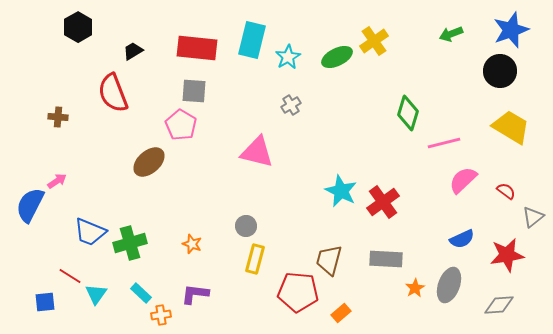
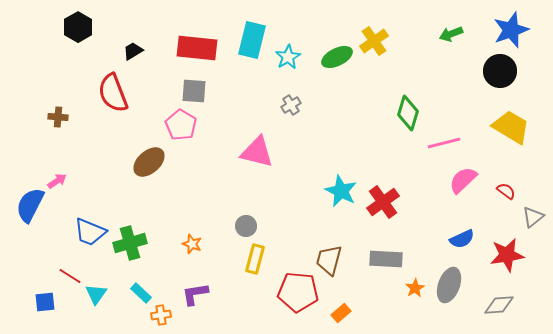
purple L-shape at (195, 294): rotated 16 degrees counterclockwise
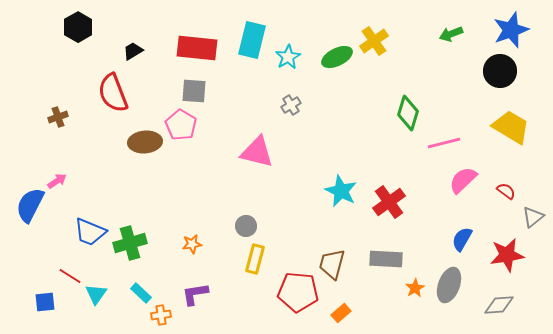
brown cross at (58, 117): rotated 24 degrees counterclockwise
brown ellipse at (149, 162): moved 4 px left, 20 px up; rotated 36 degrees clockwise
red cross at (383, 202): moved 6 px right
blue semicircle at (462, 239): rotated 145 degrees clockwise
orange star at (192, 244): rotated 30 degrees counterclockwise
brown trapezoid at (329, 260): moved 3 px right, 4 px down
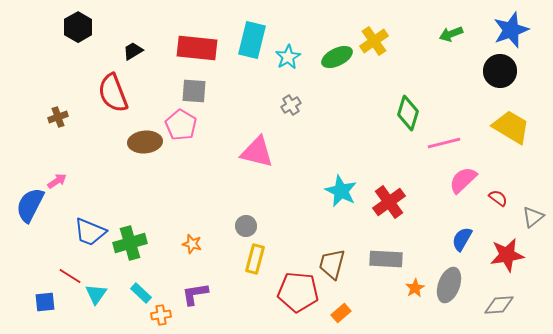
red semicircle at (506, 191): moved 8 px left, 7 px down
orange star at (192, 244): rotated 24 degrees clockwise
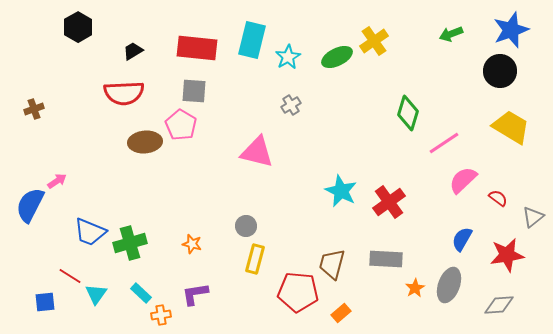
red semicircle at (113, 93): moved 11 px right; rotated 72 degrees counterclockwise
brown cross at (58, 117): moved 24 px left, 8 px up
pink line at (444, 143): rotated 20 degrees counterclockwise
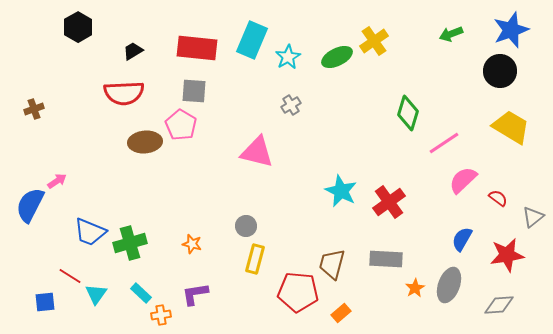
cyan rectangle at (252, 40): rotated 9 degrees clockwise
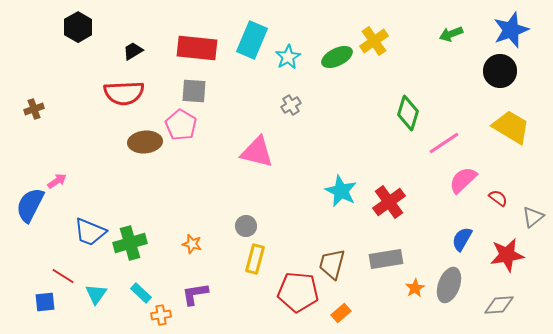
gray rectangle at (386, 259): rotated 12 degrees counterclockwise
red line at (70, 276): moved 7 px left
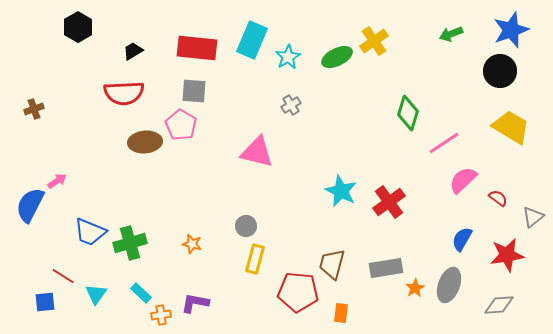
gray rectangle at (386, 259): moved 9 px down
purple L-shape at (195, 294): moved 9 px down; rotated 20 degrees clockwise
orange rectangle at (341, 313): rotated 42 degrees counterclockwise
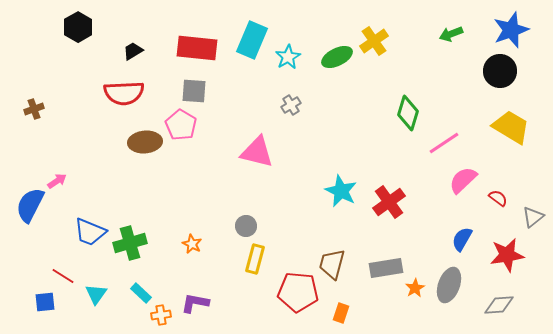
orange star at (192, 244): rotated 12 degrees clockwise
orange rectangle at (341, 313): rotated 12 degrees clockwise
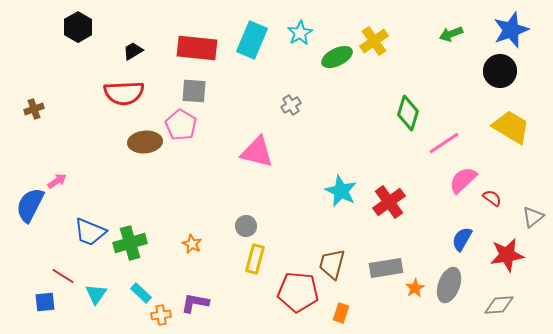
cyan star at (288, 57): moved 12 px right, 24 px up
red semicircle at (498, 198): moved 6 px left
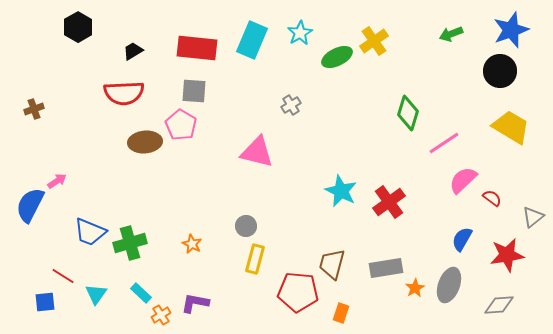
orange cross at (161, 315): rotated 24 degrees counterclockwise
